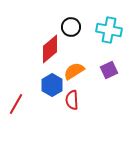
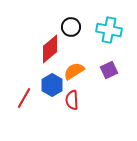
red line: moved 8 px right, 6 px up
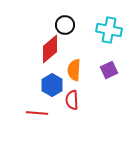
black circle: moved 6 px left, 2 px up
orange semicircle: moved 1 px up; rotated 55 degrees counterclockwise
red line: moved 13 px right, 15 px down; rotated 65 degrees clockwise
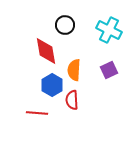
cyan cross: rotated 15 degrees clockwise
red diamond: moved 4 px left, 2 px down; rotated 60 degrees counterclockwise
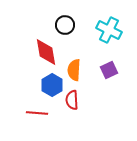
red diamond: moved 1 px down
